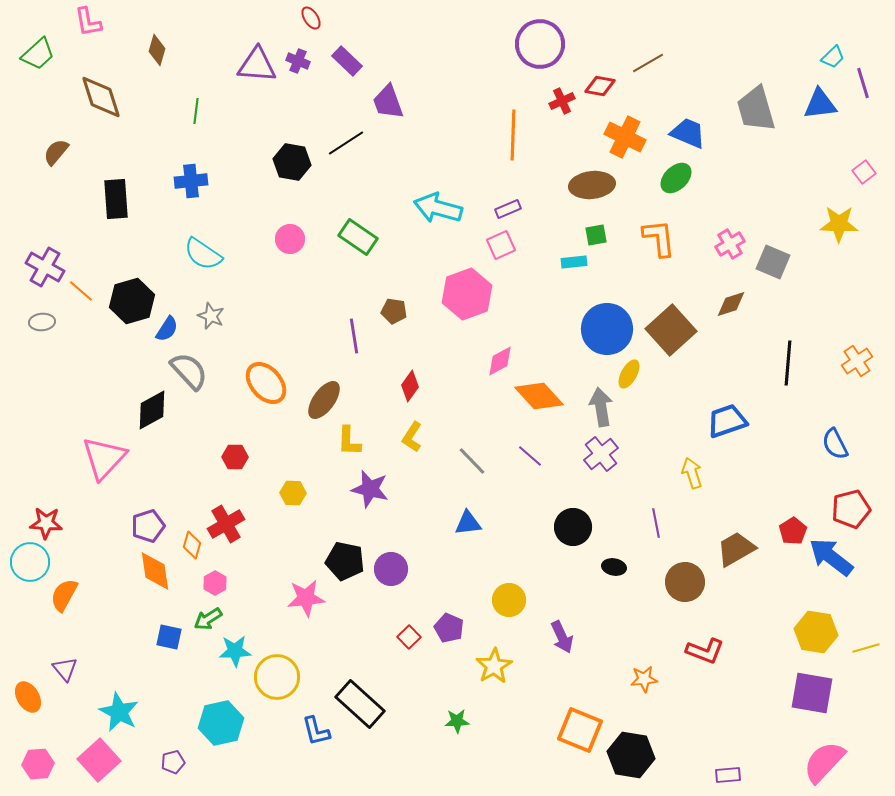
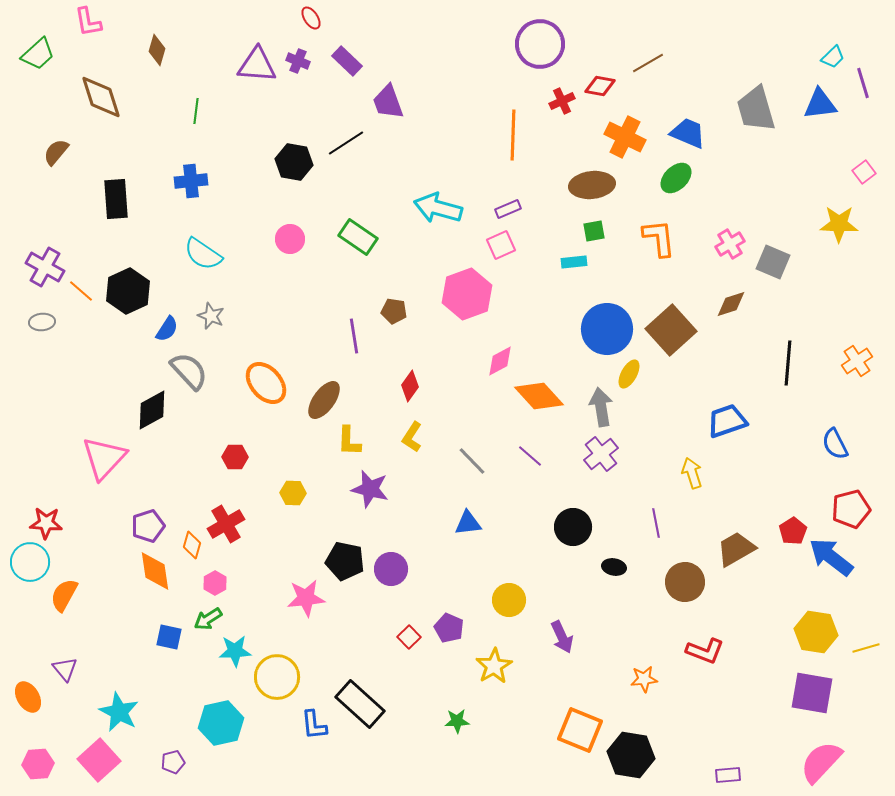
black hexagon at (292, 162): moved 2 px right
green square at (596, 235): moved 2 px left, 4 px up
black hexagon at (132, 301): moved 4 px left, 10 px up; rotated 9 degrees counterclockwise
blue L-shape at (316, 731): moved 2 px left, 6 px up; rotated 8 degrees clockwise
pink semicircle at (824, 762): moved 3 px left
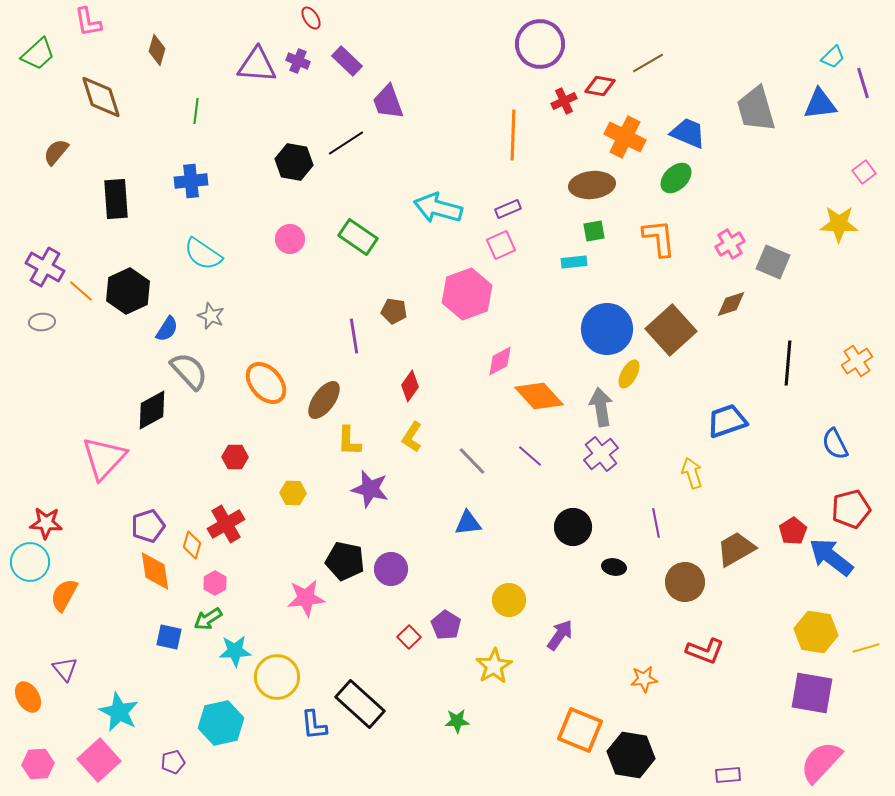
red cross at (562, 101): moved 2 px right
purple pentagon at (449, 628): moved 3 px left, 3 px up; rotated 8 degrees clockwise
purple arrow at (562, 637): moved 2 px left, 2 px up; rotated 120 degrees counterclockwise
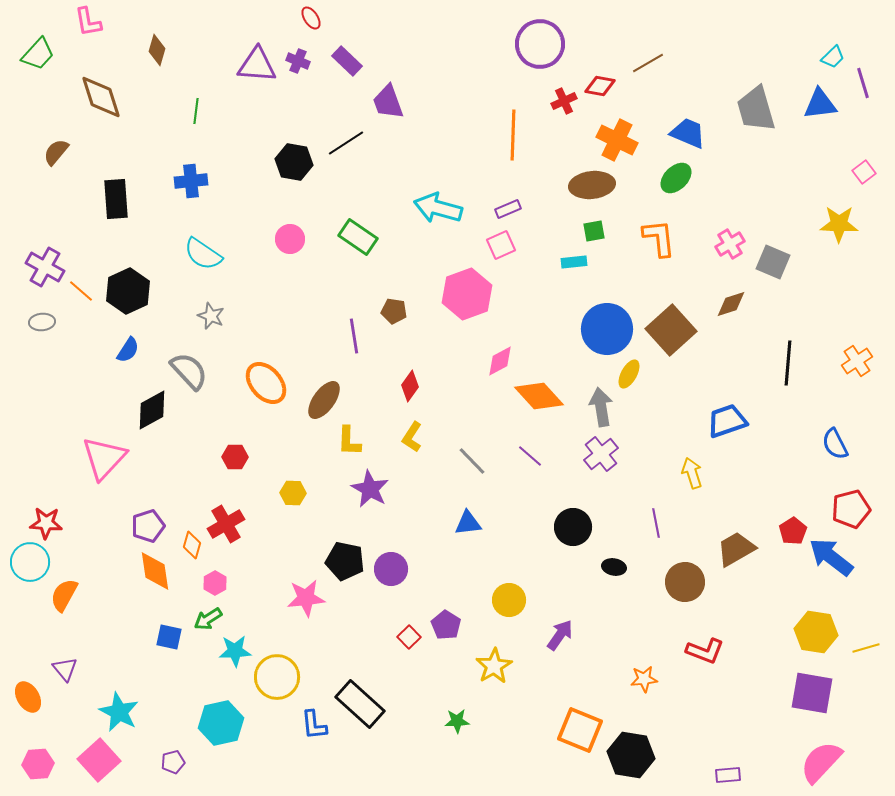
green trapezoid at (38, 54): rotated 6 degrees counterclockwise
orange cross at (625, 137): moved 8 px left, 3 px down
blue semicircle at (167, 329): moved 39 px left, 21 px down
purple star at (370, 489): rotated 15 degrees clockwise
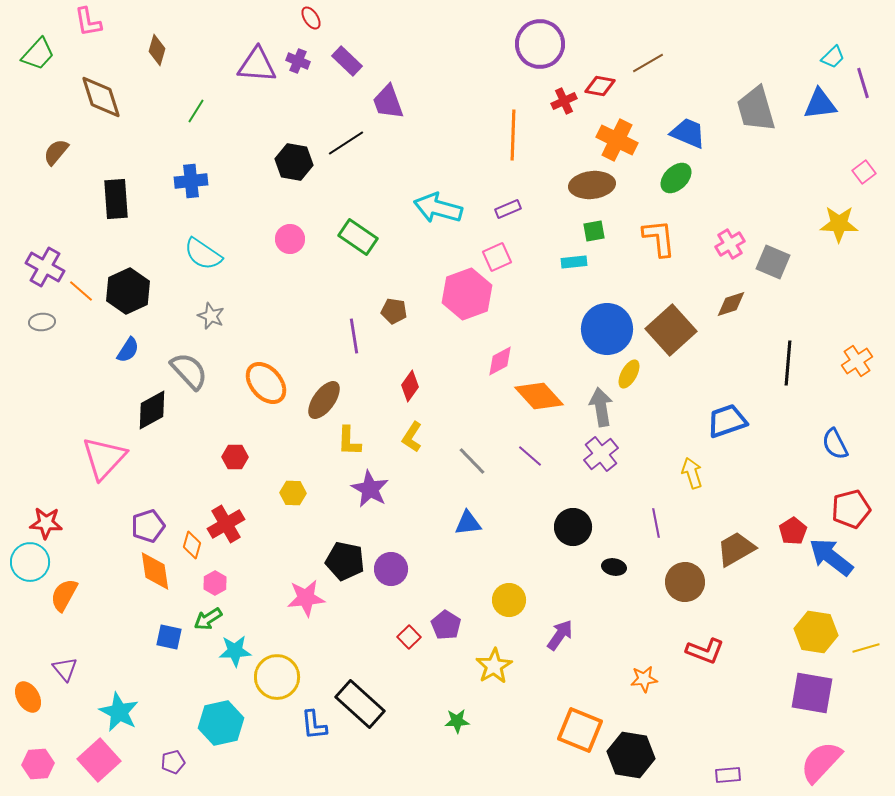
green line at (196, 111): rotated 25 degrees clockwise
pink square at (501, 245): moved 4 px left, 12 px down
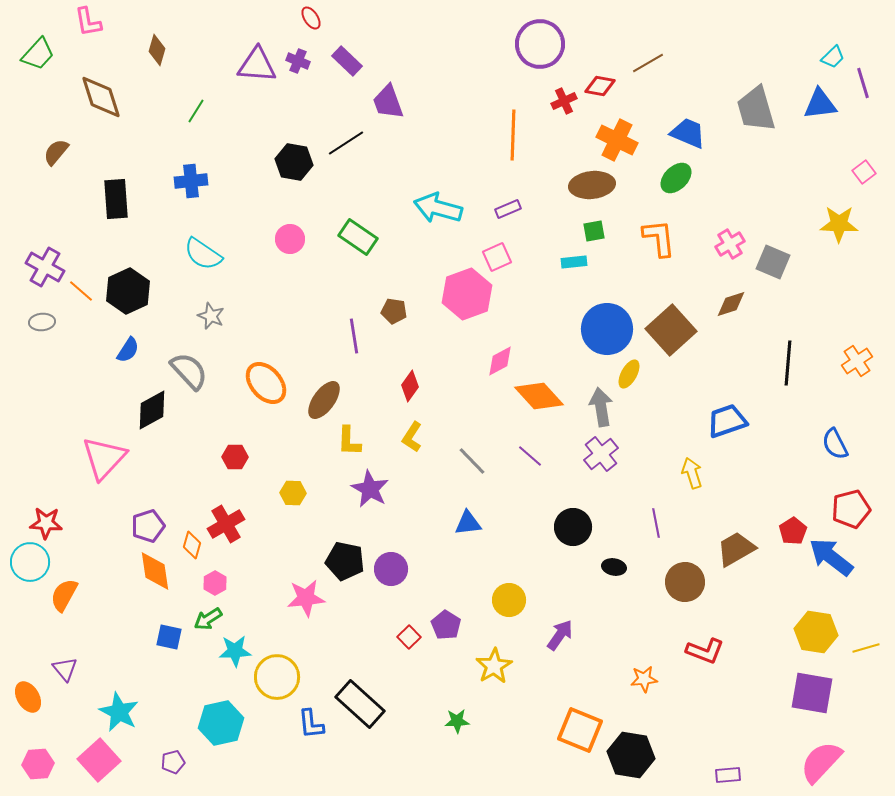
blue L-shape at (314, 725): moved 3 px left, 1 px up
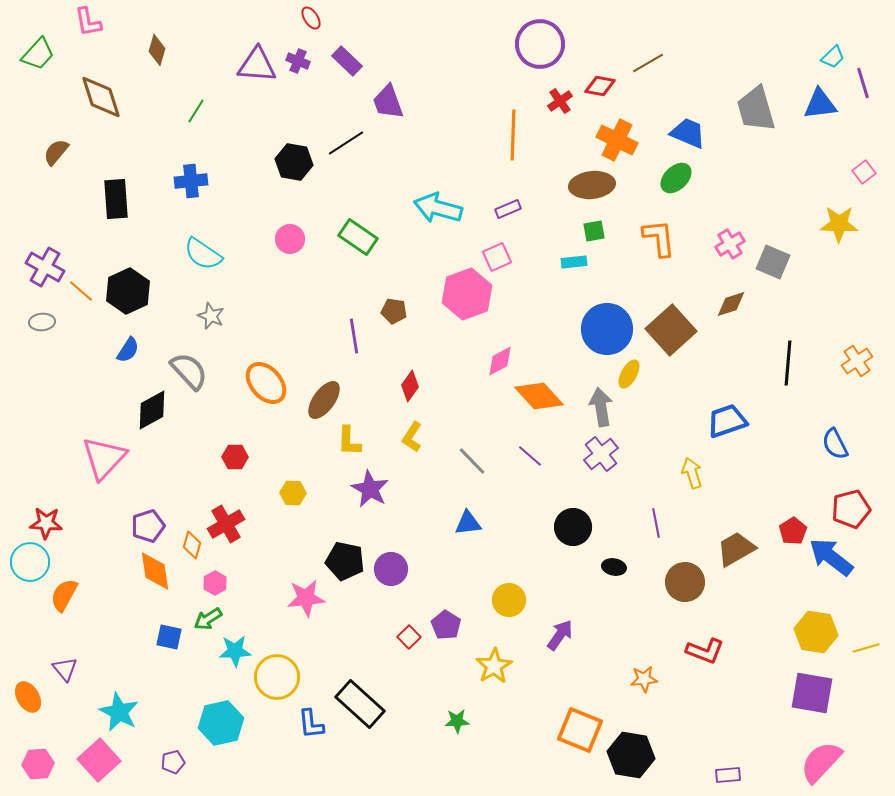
red cross at (564, 101): moved 4 px left; rotated 10 degrees counterclockwise
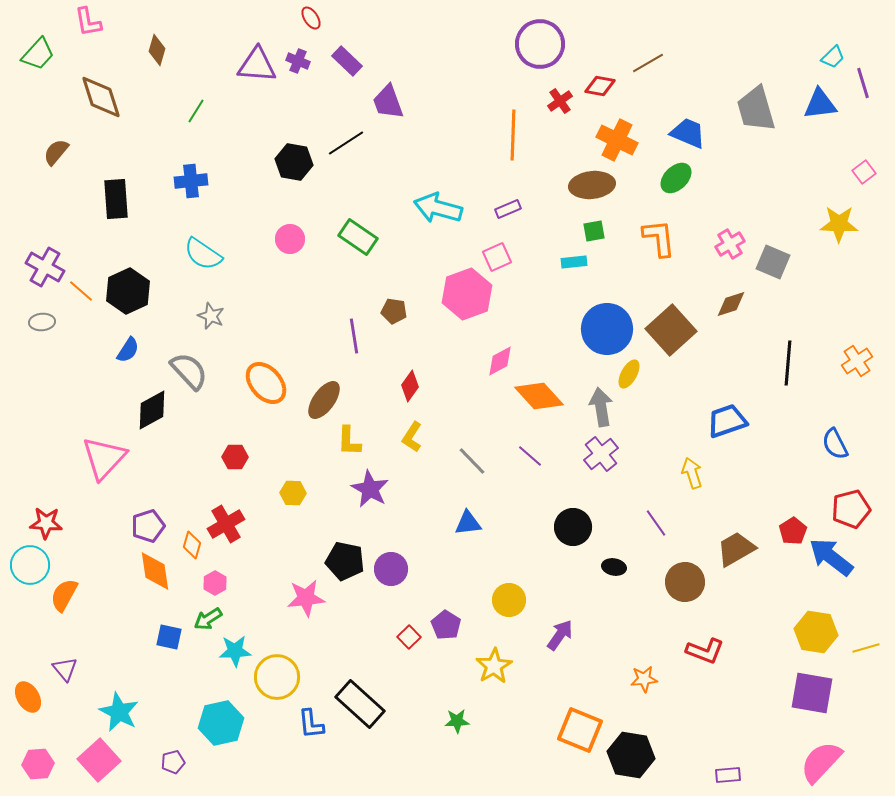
purple line at (656, 523): rotated 24 degrees counterclockwise
cyan circle at (30, 562): moved 3 px down
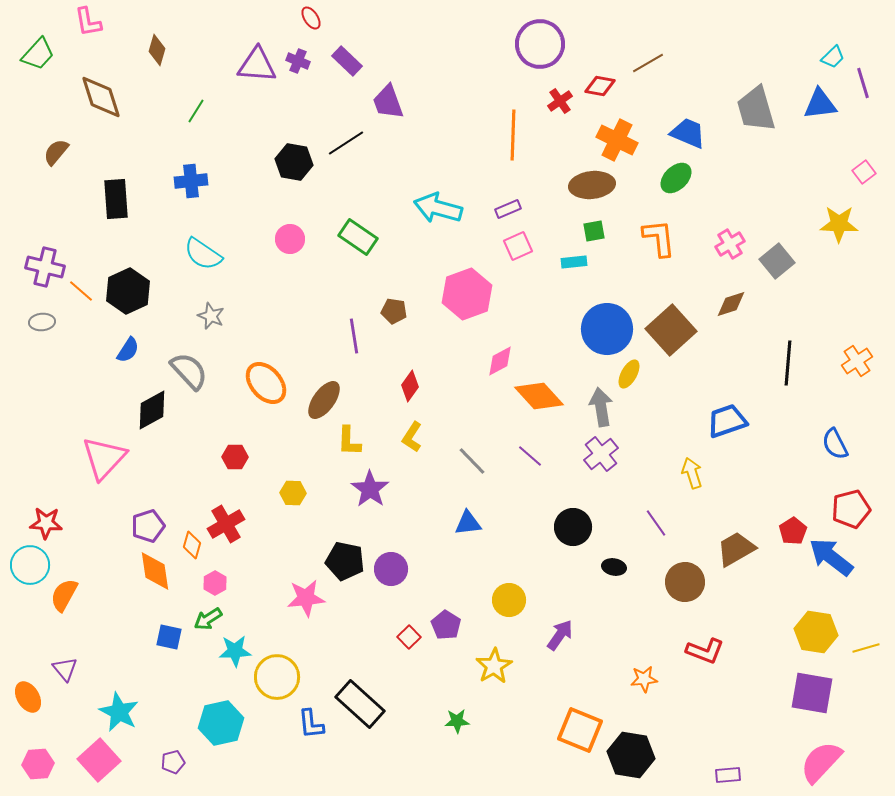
pink square at (497, 257): moved 21 px right, 11 px up
gray square at (773, 262): moved 4 px right, 1 px up; rotated 28 degrees clockwise
purple cross at (45, 267): rotated 15 degrees counterclockwise
purple star at (370, 489): rotated 6 degrees clockwise
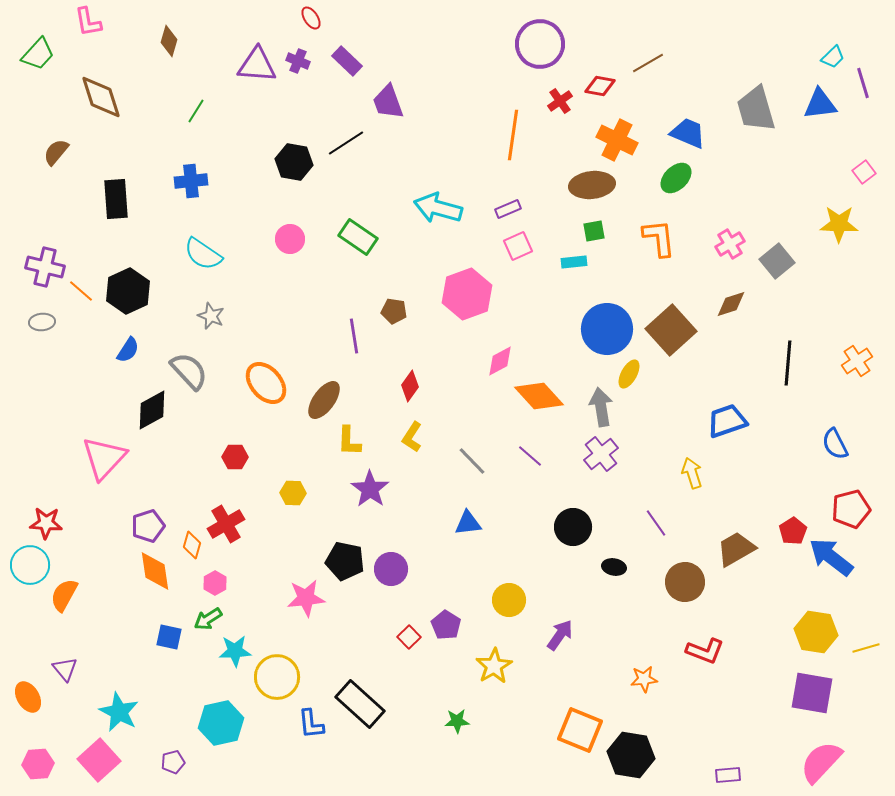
brown diamond at (157, 50): moved 12 px right, 9 px up
orange line at (513, 135): rotated 6 degrees clockwise
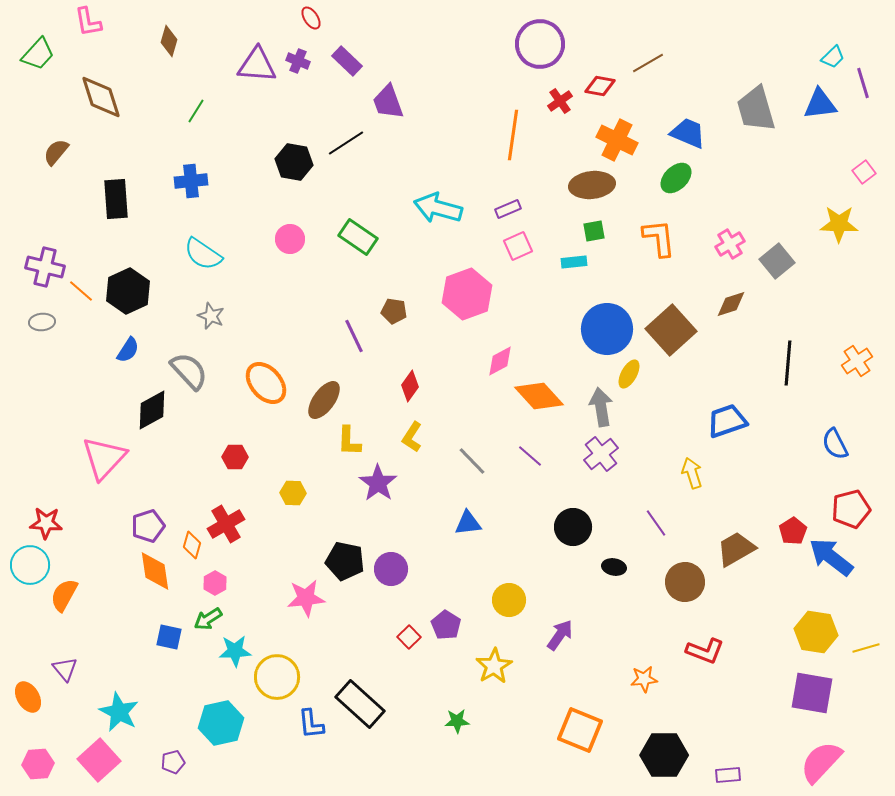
purple line at (354, 336): rotated 16 degrees counterclockwise
purple star at (370, 489): moved 8 px right, 6 px up
black hexagon at (631, 755): moved 33 px right; rotated 9 degrees counterclockwise
